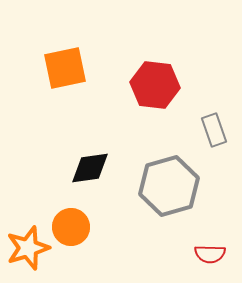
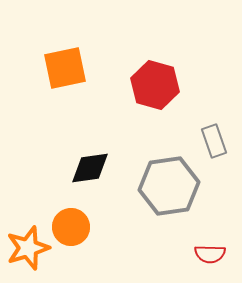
red hexagon: rotated 9 degrees clockwise
gray rectangle: moved 11 px down
gray hexagon: rotated 8 degrees clockwise
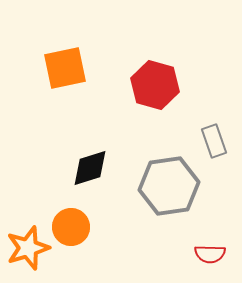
black diamond: rotated 9 degrees counterclockwise
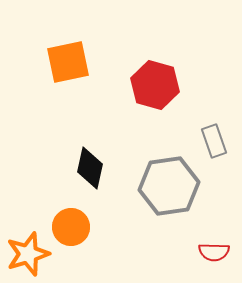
orange square: moved 3 px right, 6 px up
black diamond: rotated 60 degrees counterclockwise
orange star: moved 6 px down
red semicircle: moved 4 px right, 2 px up
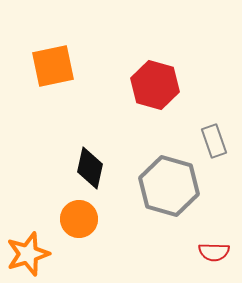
orange square: moved 15 px left, 4 px down
gray hexagon: rotated 24 degrees clockwise
orange circle: moved 8 px right, 8 px up
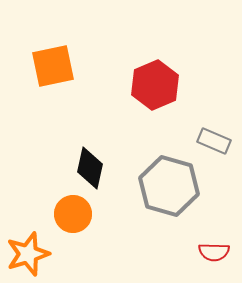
red hexagon: rotated 21 degrees clockwise
gray rectangle: rotated 48 degrees counterclockwise
orange circle: moved 6 px left, 5 px up
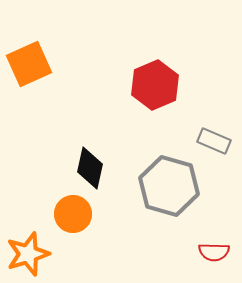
orange square: moved 24 px left, 2 px up; rotated 12 degrees counterclockwise
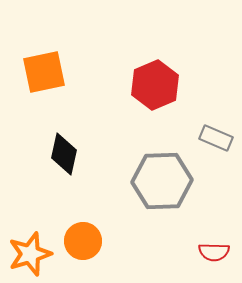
orange square: moved 15 px right, 8 px down; rotated 12 degrees clockwise
gray rectangle: moved 2 px right, 3 px up
black diamond: moved 26 px left, 14 px up
gray hexagon: moved 7 px left, 5 px up; rotated 18 degrees counterclockwise
orange circle: moved 10 px right, 27 px down
orange star: moved 2 px right
